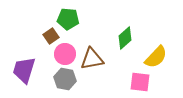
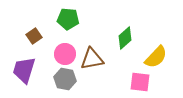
brown square: moved 17 px left
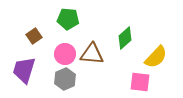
brown triangle: moved 5 px up; rotated 15 degrees clockwise
gray hexagon: rotated 25 degrees clockwise
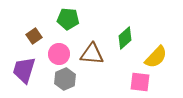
pink circle: moved 6 px left
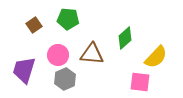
brown square: moved 11 px up
pink circle: moved 1 px left, 1 px down
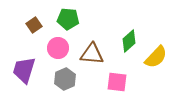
green diamond: moved 4 px right, 3 px down
pink circle: moved 7 px up
pink square: moved 23 px left
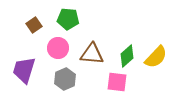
green diamond: moved 2 px left, 15 px down
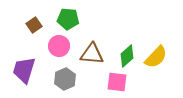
pink circle: moved 1 px right, 2 px up
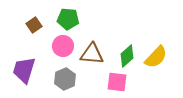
pink circle: moved 4 px right
